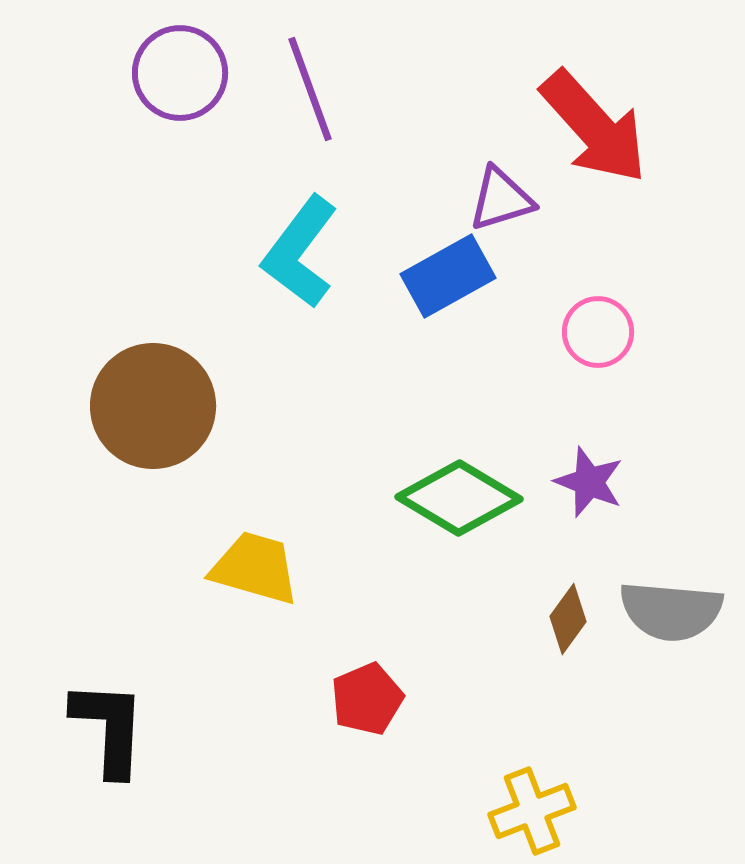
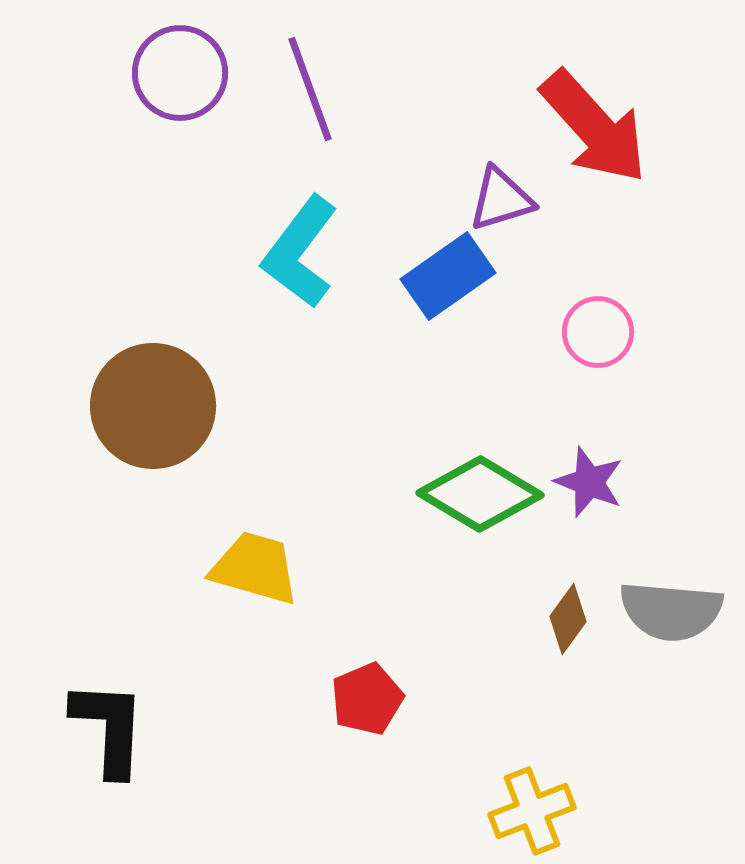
blue rectangle: rotated 6 degrees counterclockwise
green diamond: moved 21 px right, 4 px up
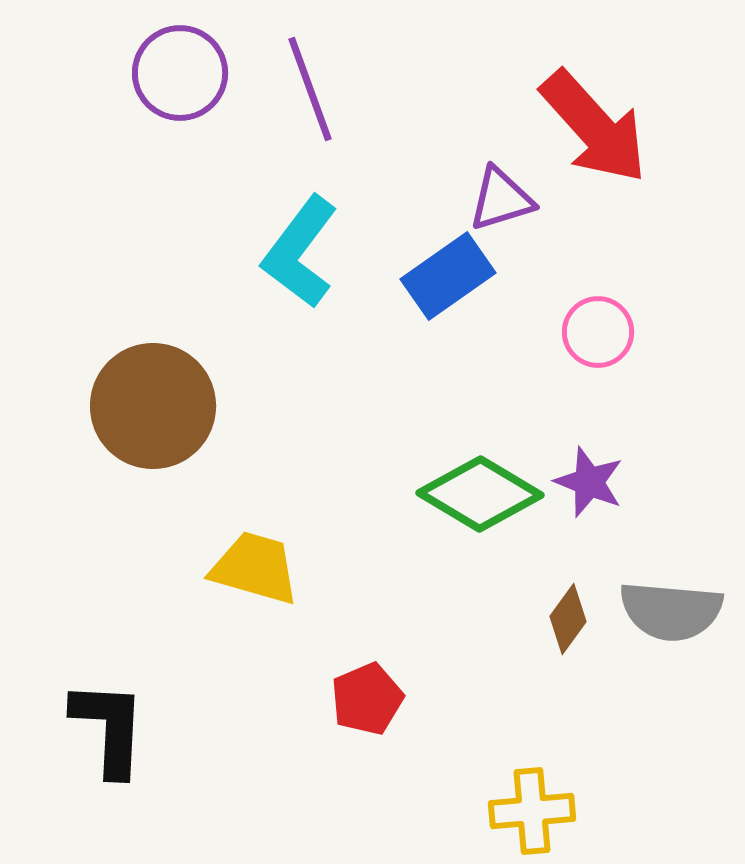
yellow cross: rotated 16 degrees clockwise
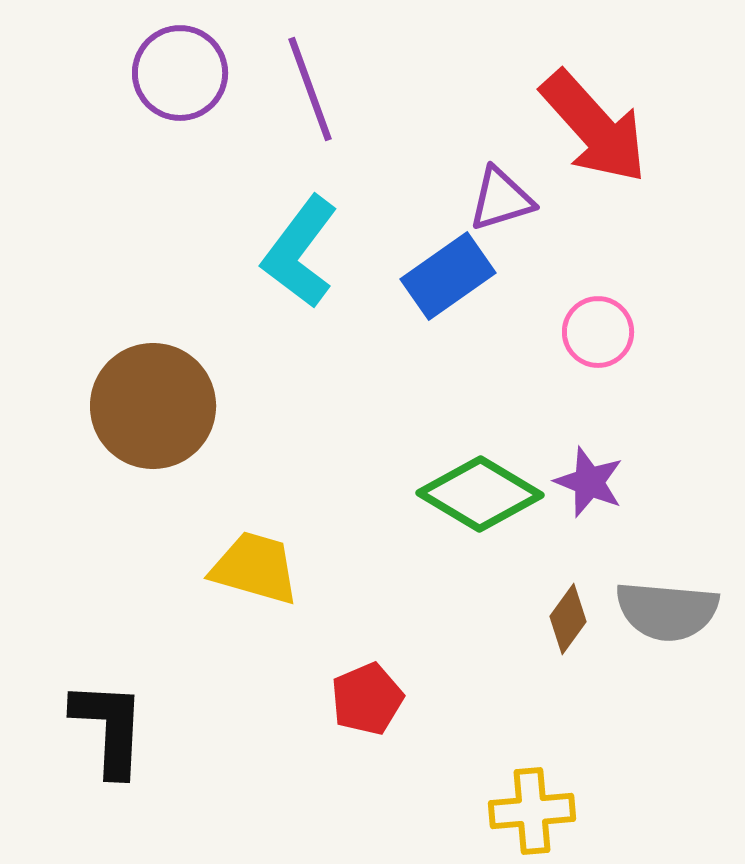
gray semicircle: moved 4 px left
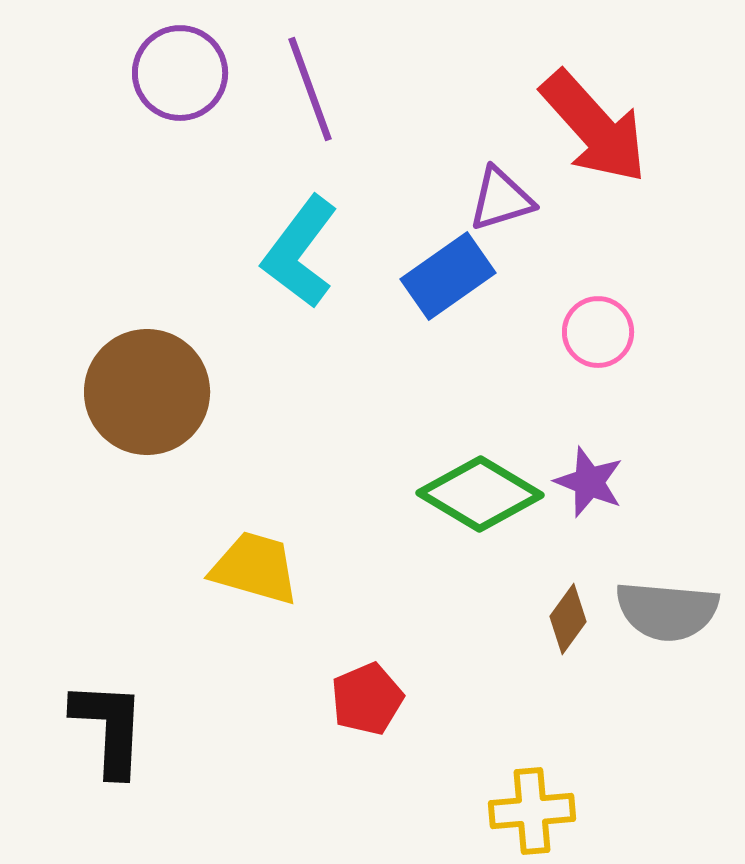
brown circle: moved 6 px left, 14 px up
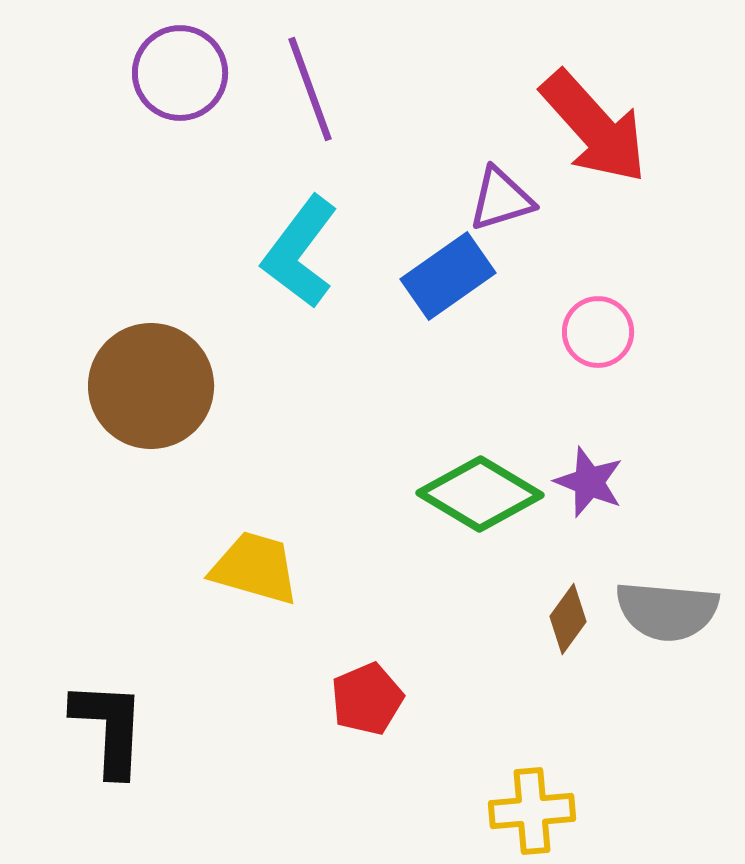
brown circle: moved 4 px right, 6 px up
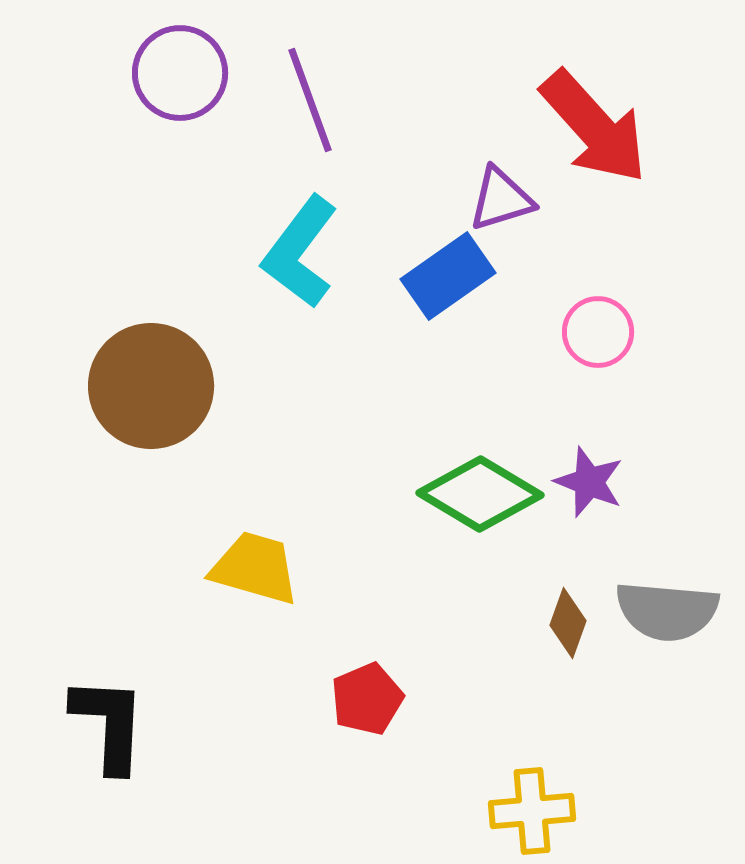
purple line: moved 11 px down
brown diamond: moved 4 px down; rotated 16 degrees counterclockwise
black L-shape: moved 4 px up
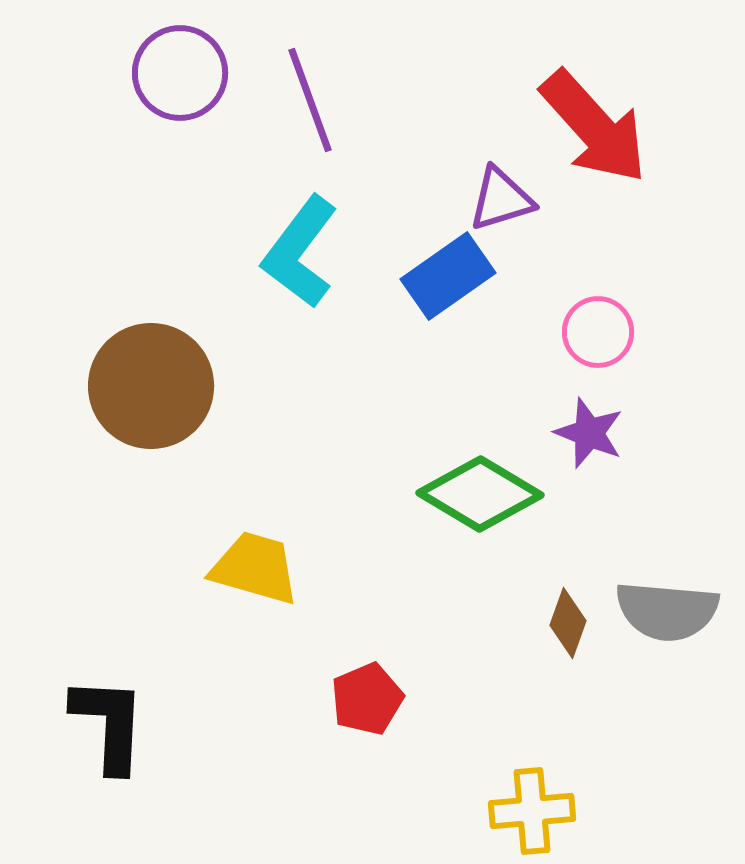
purple star: moved 49 px up
